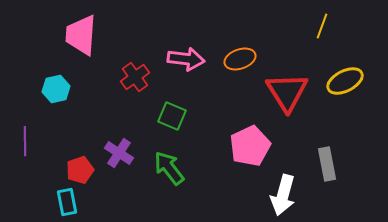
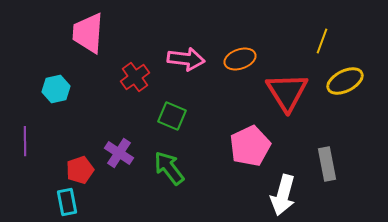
yellow line: moved 15 px down
pink trapezoid: moved 7 px right, 2 px up
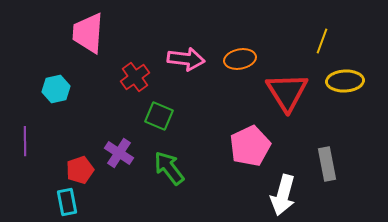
orange ellipse: rotated 8 degrees clockwise
yellow ellipse: rotated 24 degrees clockwise
green square: moved 13 px left
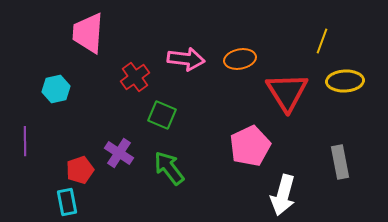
green square: moved 3 px right, 1 px up
gray rectangle: moved 13 px right, 2 px up
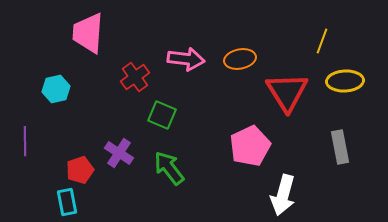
gray rectangle: moved 15 px up
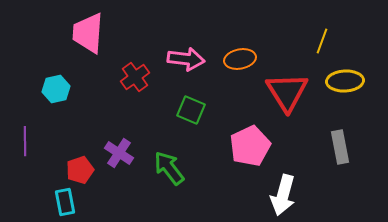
green square: moved 29 px right, 5 px up
cyan rectangle: moved 2 px left
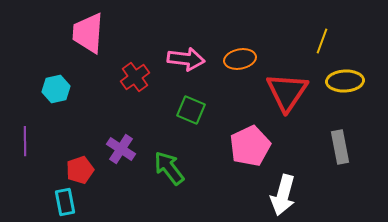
red triangle: rotated 6 degrees clockwise
purple cross: moved 2 px right, 4 px up
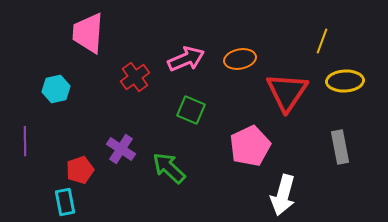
pink arrow: rotated 30 degrees counterclockwise
green arrow: rotated 9 degrees counterclockwise
